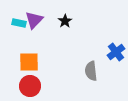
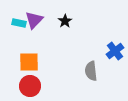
blue cross: moved 1 px left, 1 px up
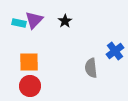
gray semicircle: moved 3 px up
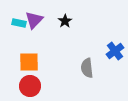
gray semicircle: moved 4 px left
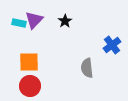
blue cross: moved 3 px left, 6 px up
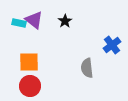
purple triangle: rotated 36 degrees counterclockwise
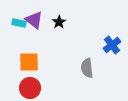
black star: moved 6 px left, 1 px down
red circle: moved 2 px down
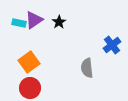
purple triangle: rotated 48 degrees clockwise
orange square: rotated 35 degrees counterclockwise
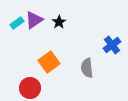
cyan rectangle: moved 2 px left; rotated 48 degrees counterclockwise
orange square: moved 20 px right
